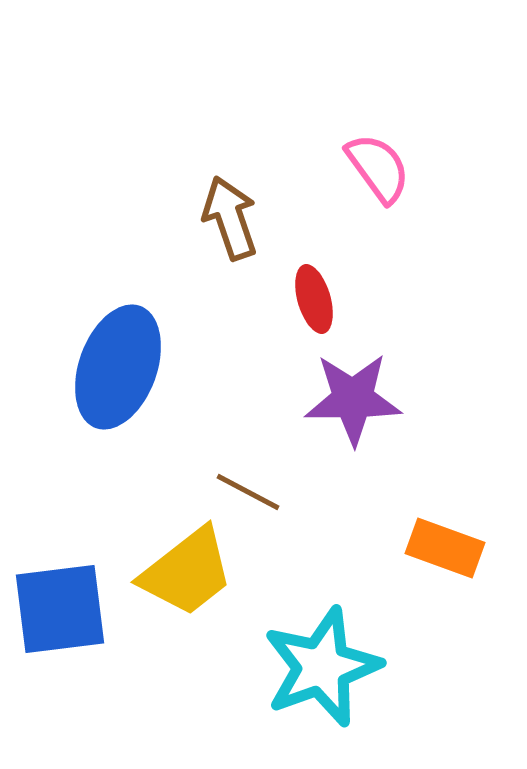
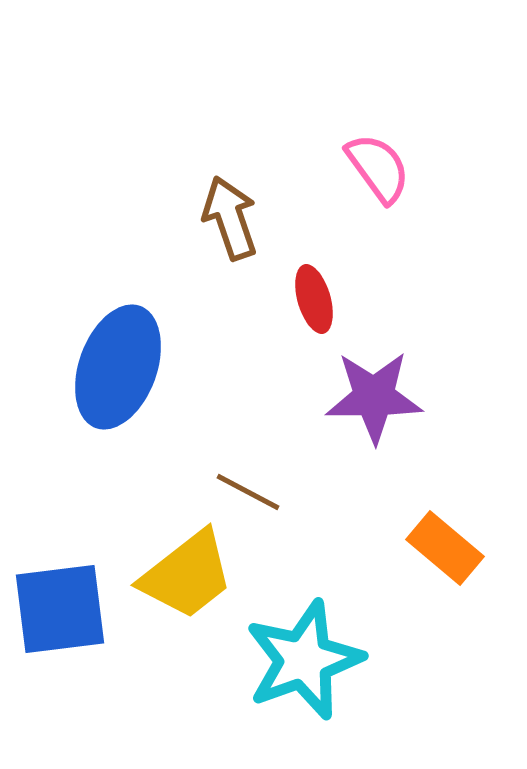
purple star: moved 21 px right, 2 px up
orange rectangle: rotated 20 degrees clockwise
yellow trapezoid: moved 3 px down
cyan star: moved 18 px left, 7 px up
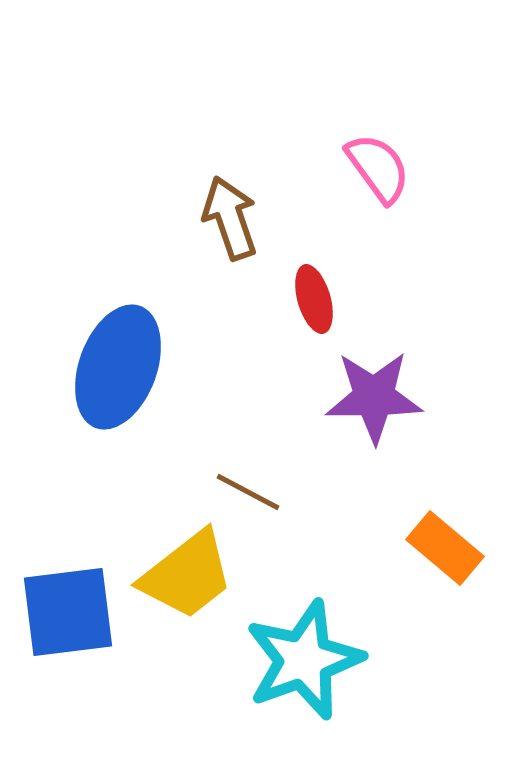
blue square: moved 8 px right, 3 px down
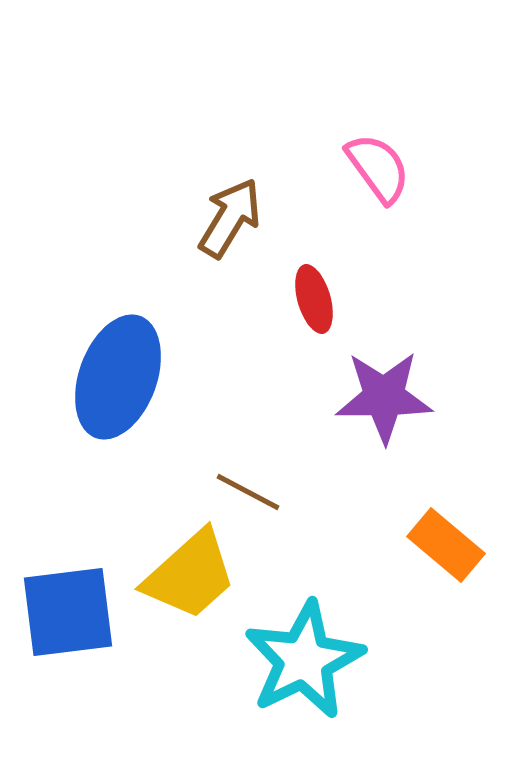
brown arrow: rotated 50 degrees clockwise
blue ellipse: moved 10 px down
purple star: moved 10 px right
orange rectangle: moved 1 px right, 3 px up
yellow trapezoid: moved 3 px right; rotated 4 degrees counterclockwise
cyan star: rotated 6 degrees counterclockwise
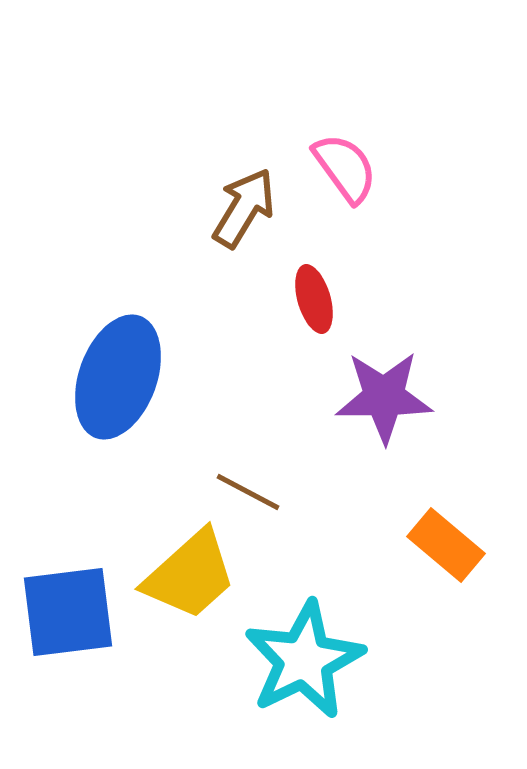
pink semicircle: moved 33 px left
brown arrow: moved 14 px right, 10 px up
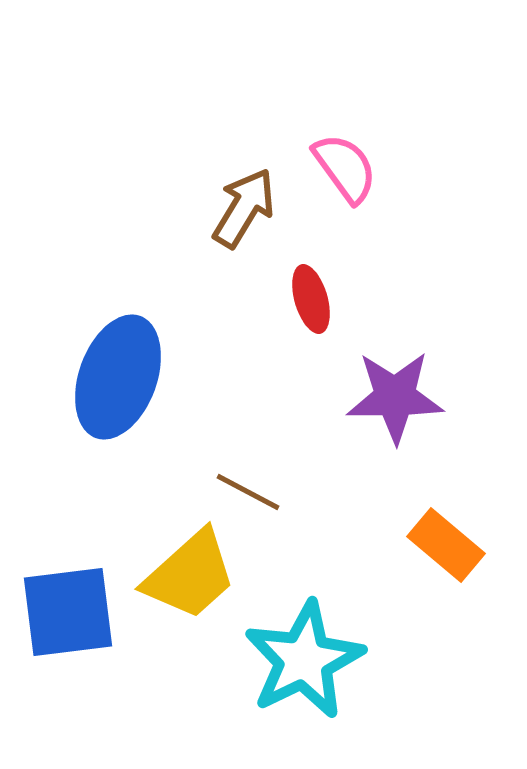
red ellipse: moved 3 px left
purple star: moved 11 px right
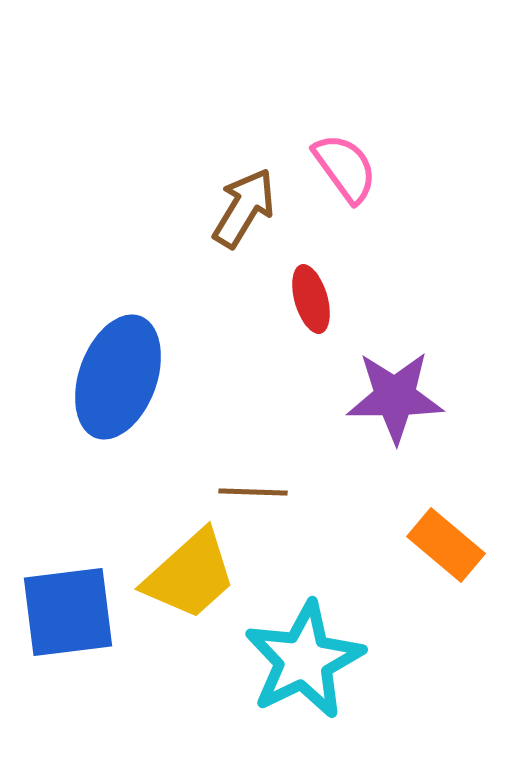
brown line: moved 5 px right; rotated 26 degrees counterclockwise
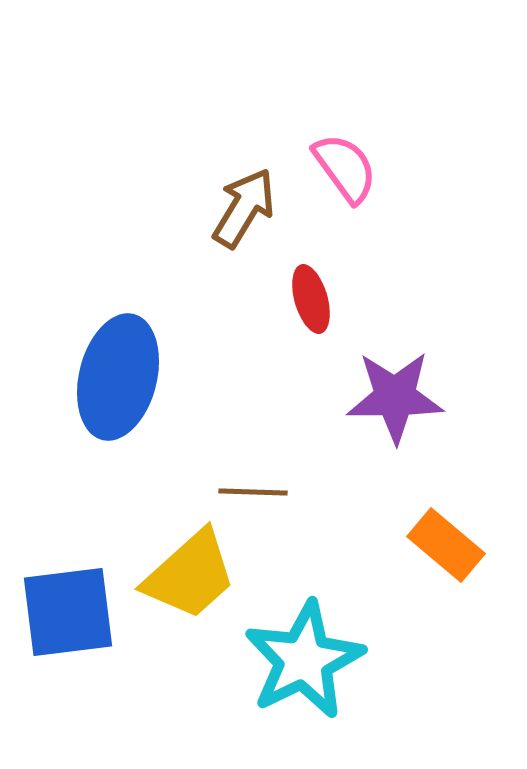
blue ellipse: rotated 6 degrees counterclockwise
